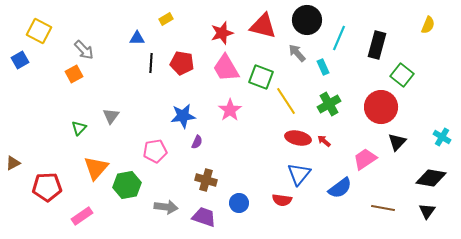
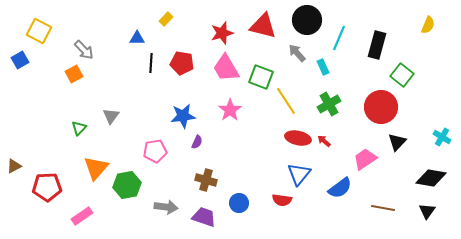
yellow rectangle at (166, 19): rotated 16 degrees counterclockwise
brown triangle at (13, 163): moved 1 px right, 3 px down
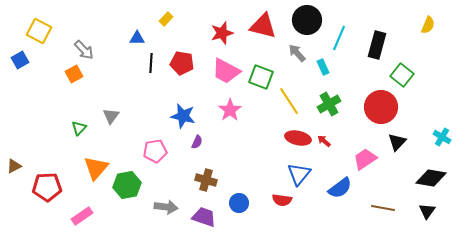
pink trapezoid at (226, 68): moved 3 px down; rotated 32 degrees counterclockwise
yellow line at (286, 101): moved 3 px right
blue star at (183, 116): rotated 20 degrees clockwise
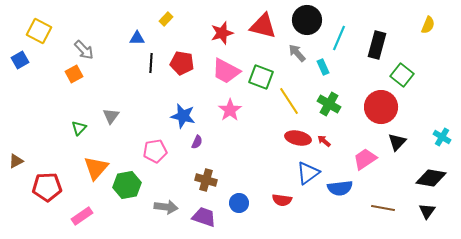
green cross at (329, 104): rotated 30 degrees counterclockwise
brown triangle at (14, 166): moved 2 px right, 5 px up
blue triangle at (299, 174): moved 9 px right, 1 px up; rotated 15 degrees clockwise
blue semicircle at (340, 188): rotated 30 degrees clockwise
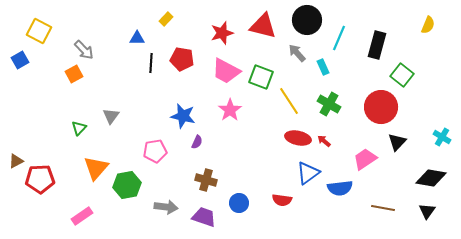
red pentagon at (182, 63): moved 4 px up
red pentagon at (47, 187): moved 7 px left, 8 px up
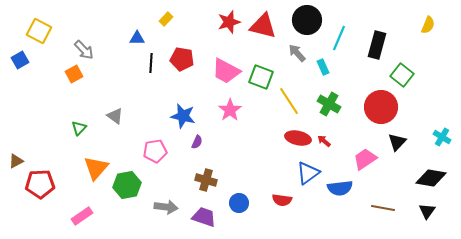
red star at (222, 33): moved 7 px right, 11 px up
gray triangle at (111, 116): moved 4 px right; rotated 30 degrees counterclockwise
red pentagon at (40, 179): moved 5 px down
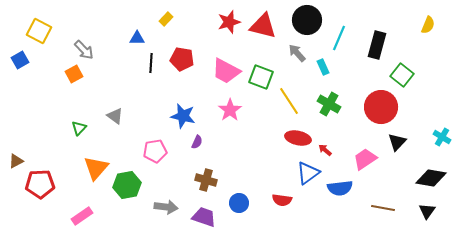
red arrow at (324, 141): moved 1 px right, 9 px down
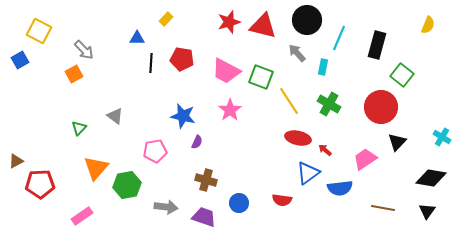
cyan rectangle at (323, 67): rotated 35 degrees clockwise
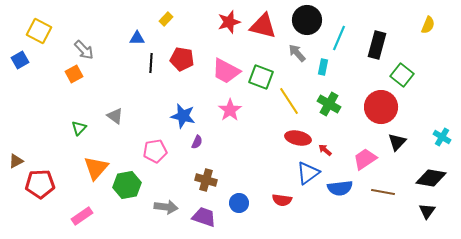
brown line at (383, 208): moved 16 px up
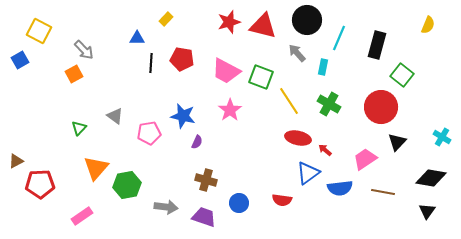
pink pentagon at (155, 151): moved 6 px left, 18 px up
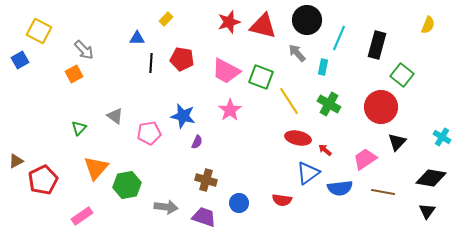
red pentagon at (40, 184): moved 3 px right, 4 px up; rotated 24 degrees counterclockwise
